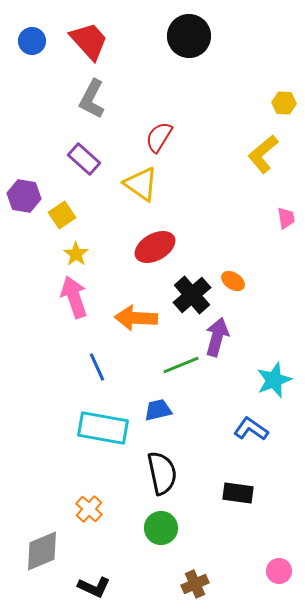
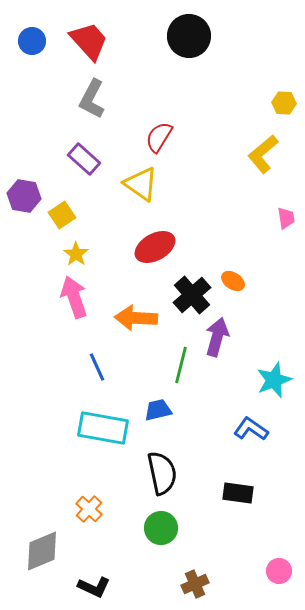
green line: rotated 54 degrees counterclockwise
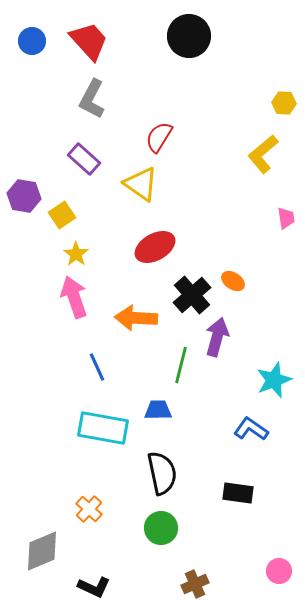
blue trapezoid: rotated 12 degrees clockwise
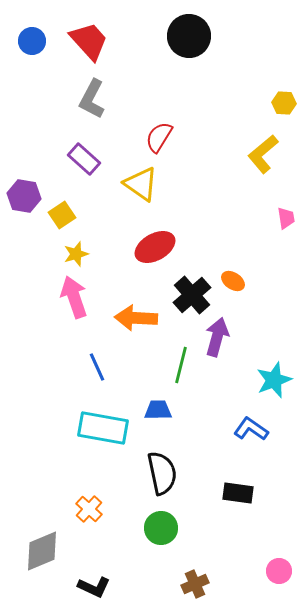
yellow star: rotated 20 degrees clockwise
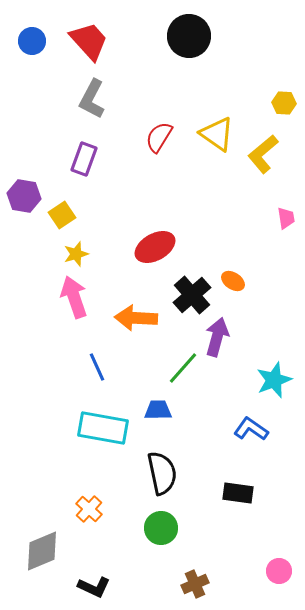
purple rectangle: rotated 68 degrees clockwise
yellow triangle: moved 76 px right, 50 px up
green line: moved 2 px right, 3 px down; rotated 27 degrees clockwise
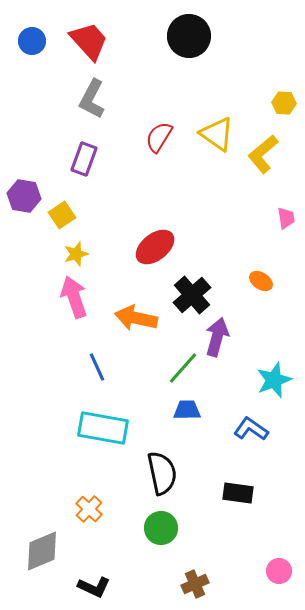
red ellipse: rotated 9 degrees counterclockwise
orange ellipse: moved 28 px right
orange arrow: rotated 9 degrees clockwise
blue trapezoid: moved 29 px right
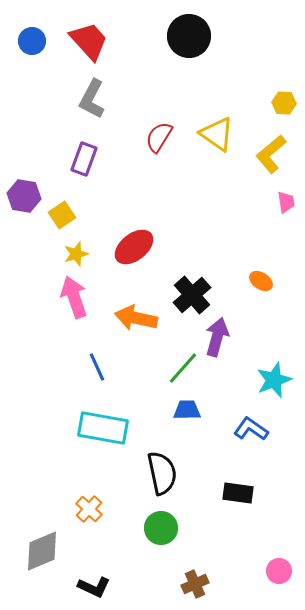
yellow L-shape: moved 8 px right
pink trapezoid: moved 16 px up
red ellipse: moved 21 px left
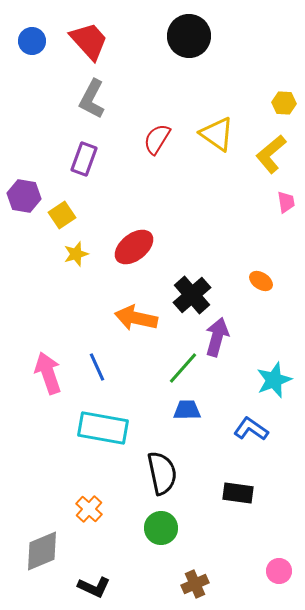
red semicircle: moved 2 px left, 2 px down
pink arrow: moved 26 px left, 76 px down
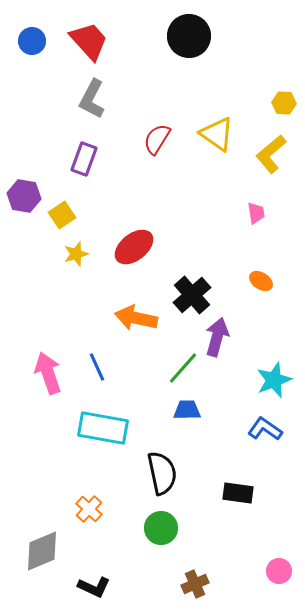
pink trapezoid: moved 30 px left, 11 px down
blue L-shape: moved 14 px right
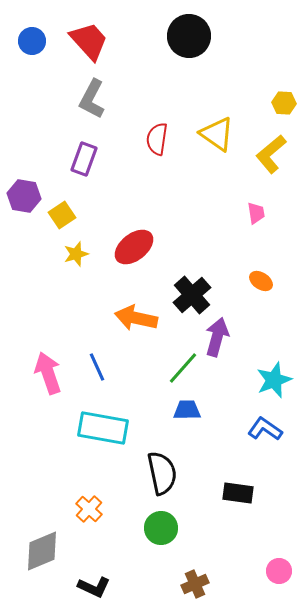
red semicircle: rotated 24 degrees counterclockwise
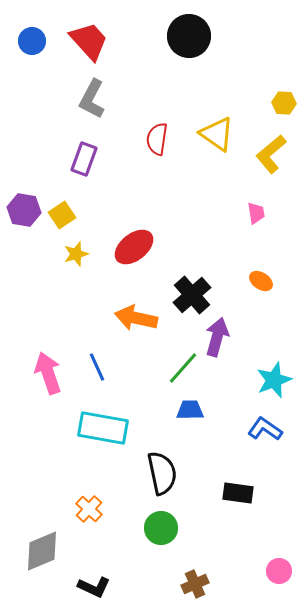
purple hexagon: moved 14 px down
blue trapezoid: moved 3 px right
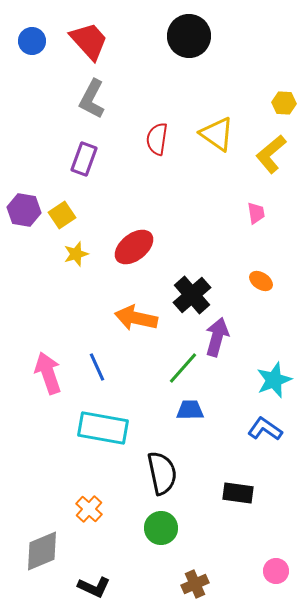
pink circle: moved 3 px left
